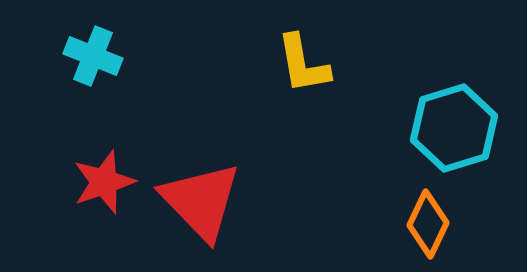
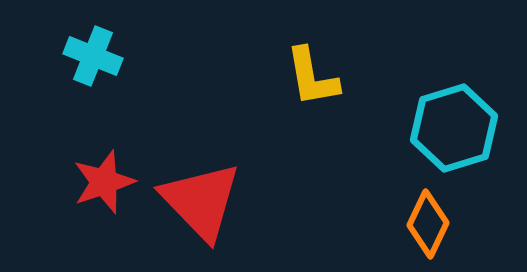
yellow L-shape: moved 9 px right, 13 px down
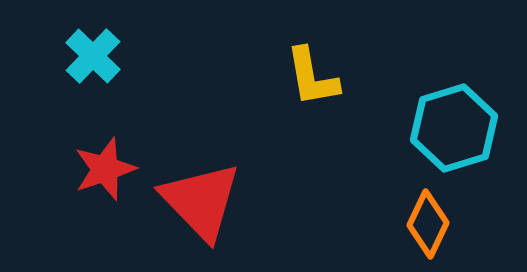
cyan cross: rotated 22 degrees clockwise
red star: moved 1 px right, 13 px up
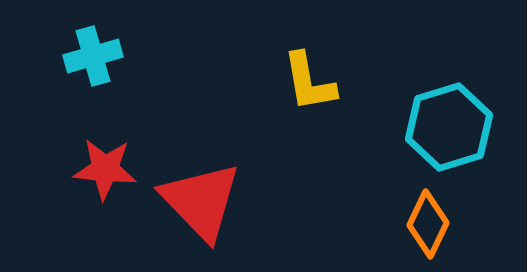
cyan cross: rotated 30 degrees clockwise
yellow L-shape: moved 3 px left, 5 px down
cyan hexagon: moved 5 px left, 1 px up
red star: rotated 24 degrees clockwise
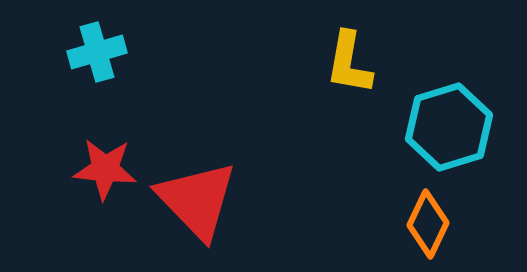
cyan cross: moved 4 px right, 4 px up
yellow L-shape: moved 40 px right, 19 px up; rotated 20 degrees clockwise
red triangle: moved 4 px left, 1 px up
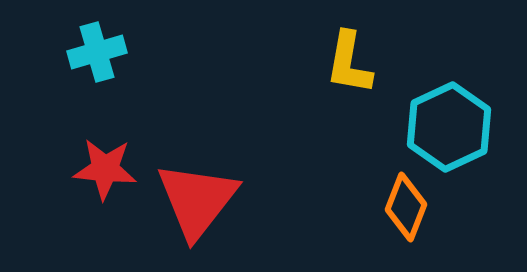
cyan hexagon: rotated 8 degrees counterclockwise
red triangle: rotated 22 degrees clockwise
orange diamond: moved 22 px left, 17 px up; rotated 4 degrees counterclockwise
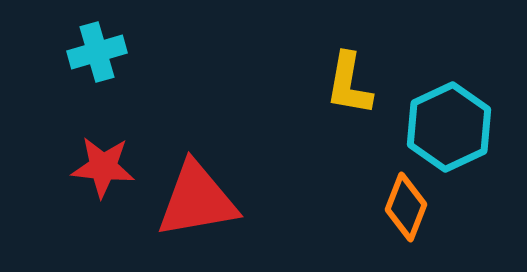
yellow L-shape: moved 21 px down
red star: moved 2 px left, 2 px up
red triangle: rotated 42 degrees clockwise
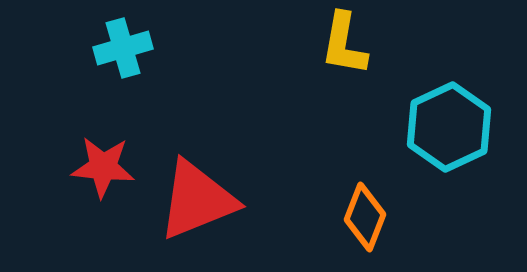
cyan cross: moved 26 px right, 4 px up
yellow L-shape: moved 5 px left, 40 px up
red triangle: rotated 12 degrees counterclockwise
orange diamond: moved 41 px left, 10 px down
